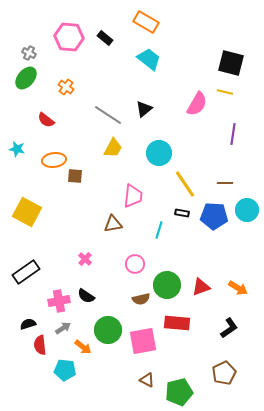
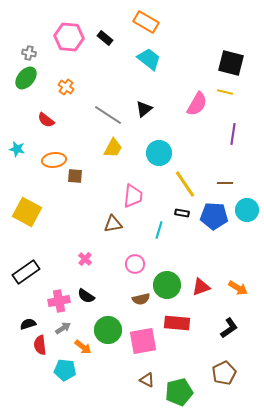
gray cross at (29, 53): rotated 16 degrees counterclockwise
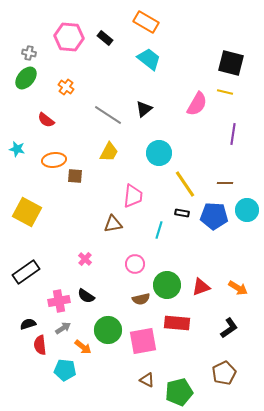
yellow trapezoid at (113, 148): moved 4 px left, 4 px down
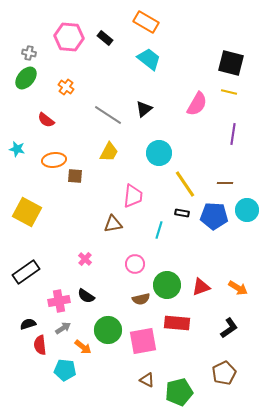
yellow line at (225, 92): moved 4 px right
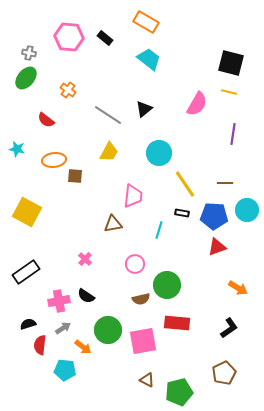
orange cross at (66, 87): moved 2 px right, 3 px down
red triangle at (201, 287): moved 16 px right, 40 px up
red semicircle at (40, 345): rotated 12 degrees clockwise
